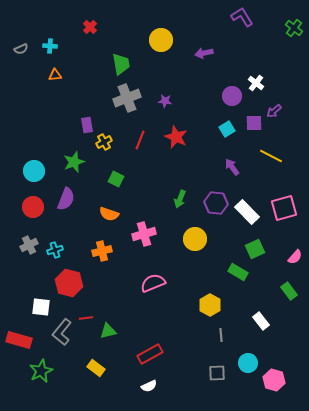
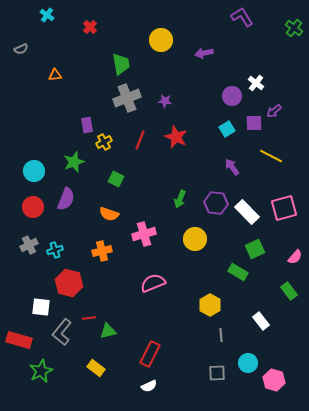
cyan cross at (50, 46): moved 3 px left, 31 px up; rotated 32 degrees clockwise
red line at (86, 318): moved 3 px right
red rectangle at (150, 354): rotated 35 degrees counterclockwise
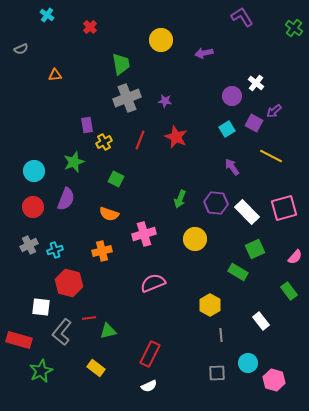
purple square at (254, 123): rotated 30 degrees clockwise
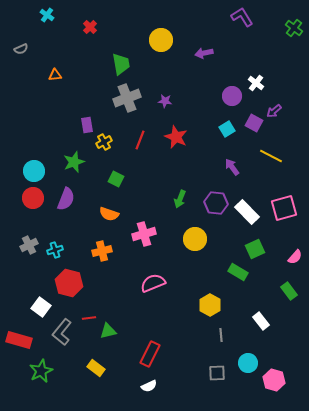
red circle at (33, 207): moved 9 px up
white square at (41, 307): rotated 30 degrees clockwise
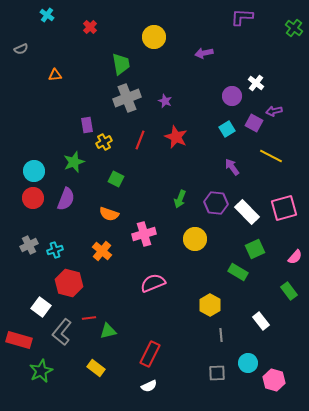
purple L-shape at (242, 17): rotated 55 degrees counterclockwise
yellow circle at (161, 40): moved 7 px left, 3 px up
purple star at (165, 101): rotated 16 degrees clockwise
purple arrow at (274, 111): rotated 28 degrees clockwise
orange cross at (102, 251): rotated 36 degrees counterclockwise
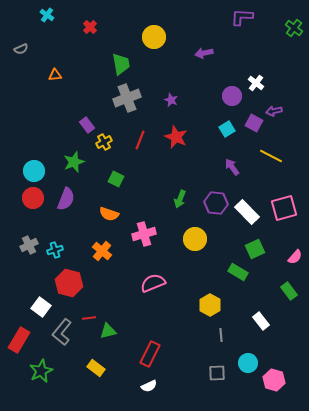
purple star at (165, 101): moved 6 px right, 1 px up
purple rectangle at (87, 125): rotated 28 degrees counterclockwise
red rectangle at (19, 340): rotated 75 degrees counterclockwise
